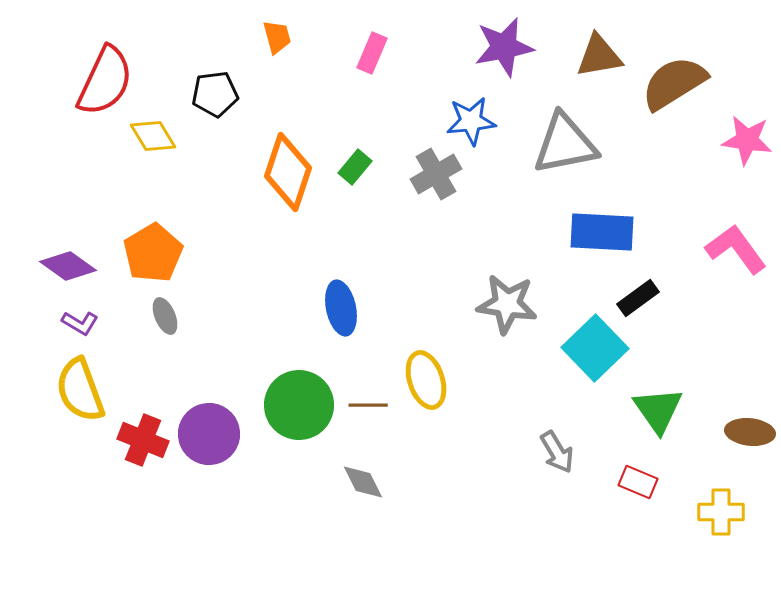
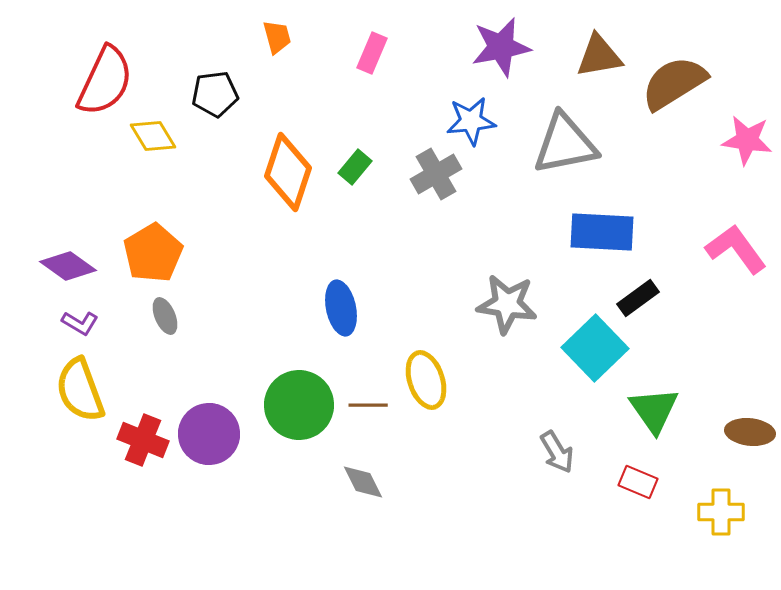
purple star: moved 3 px left
green triangle: moved 4 px left
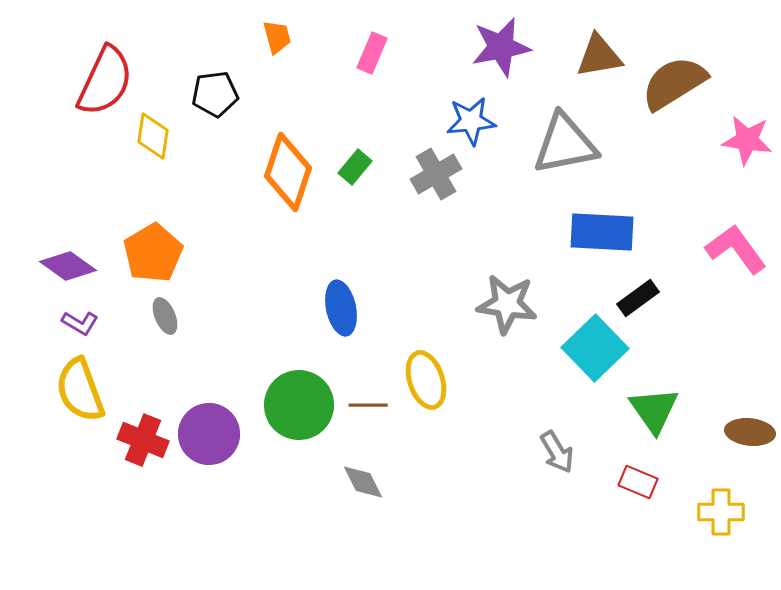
yellow diamond: rotated 39 degrees clockwise
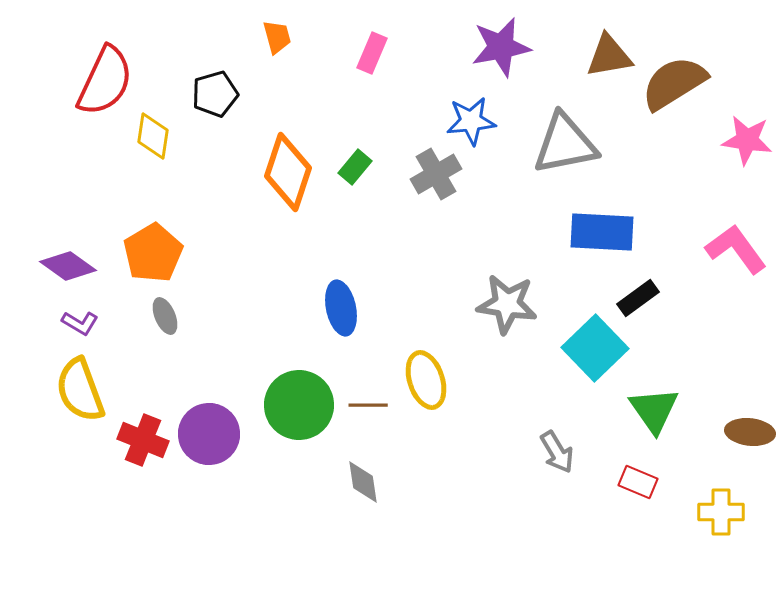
brown triangle: moved 10 px right
black pentagon: rotated 9 degrees counterclockwise
gray diamond: rotated 18 degrees clockwise
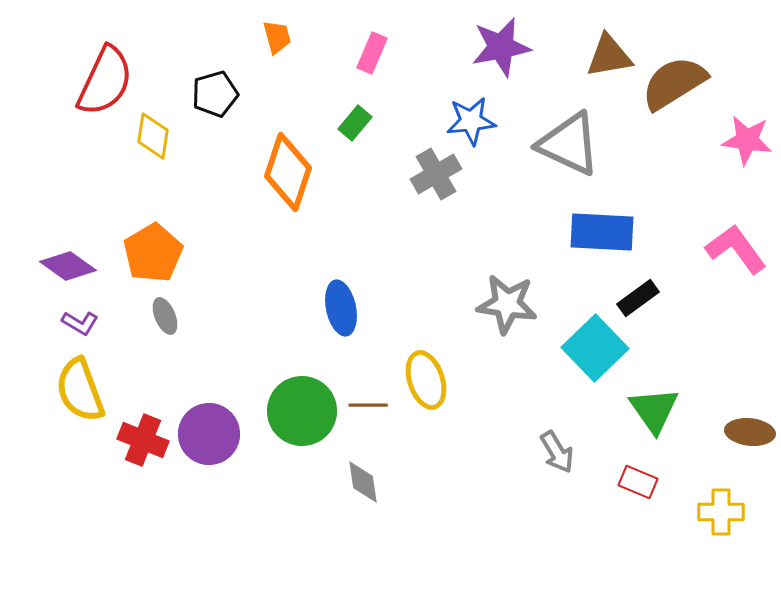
gray triangle: moved 4 px right; rotated 36 degrees clockwise
green rectangle: moved 44 px up
green circle: moved 3 px right, 6 px down
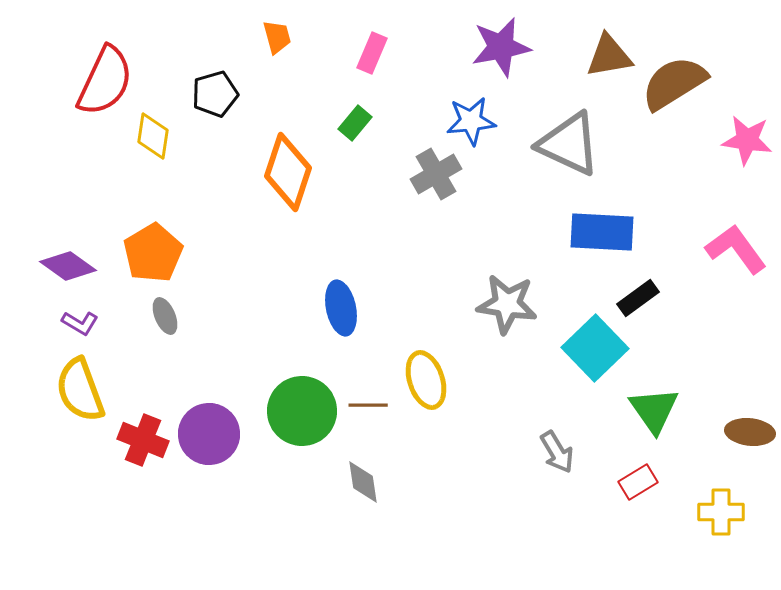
red rectangle: rotated 54 degrees counterclockwise
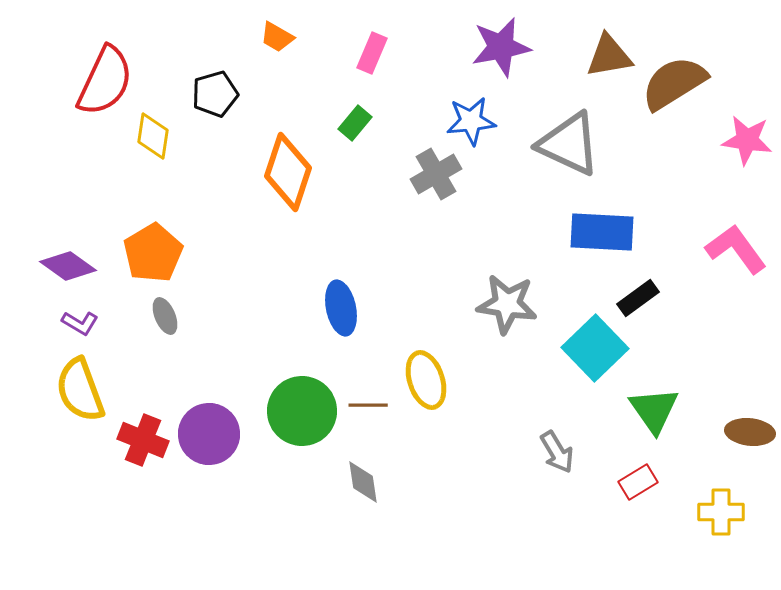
orange trapezoid: rotated 135 degrees clockwise
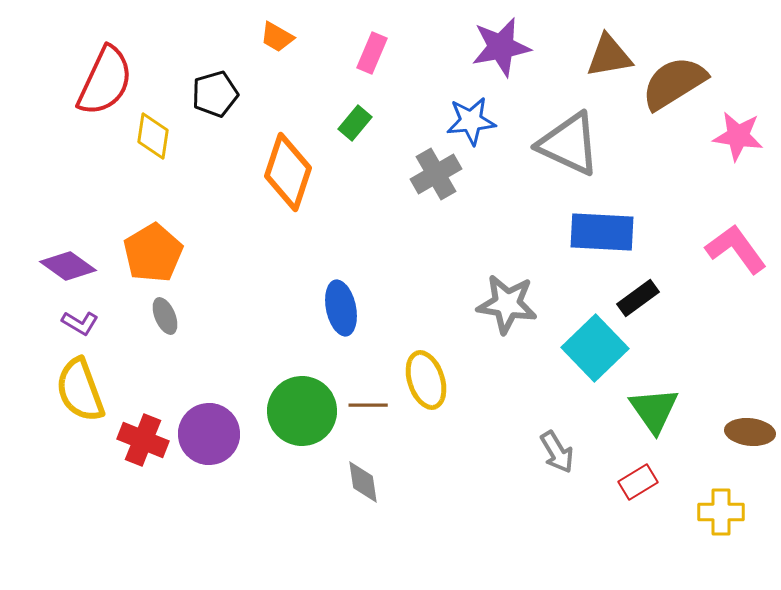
pink star: moved 9 px left, 4 px up
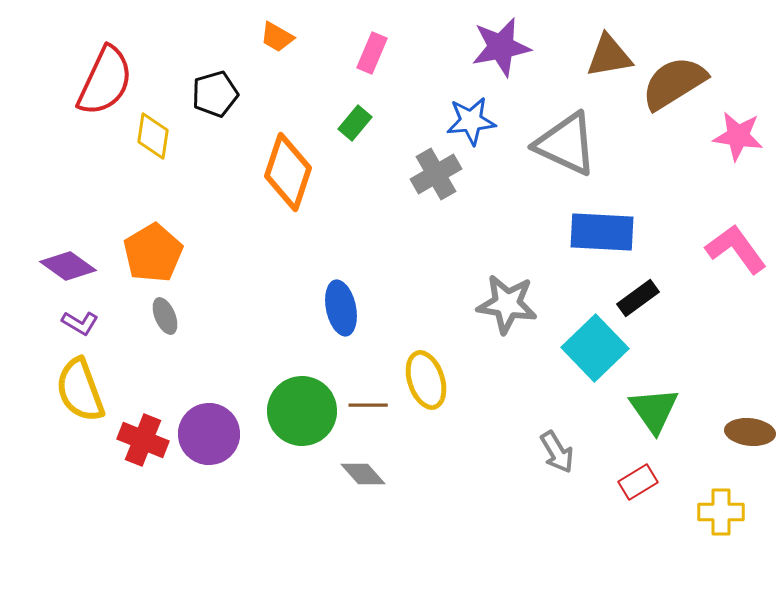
gray triangle: moved 3 px left
gray diamond: moved 8 px up; rotated 33 degrees counterclockwise
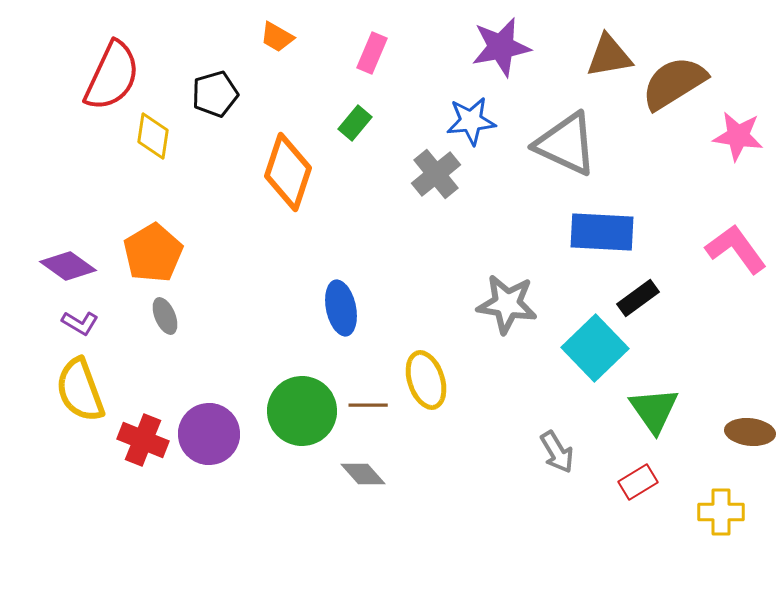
red semicircle: moved 7 px right, 5 px up
gray cross: rotated 9 degrees counterclockwise
